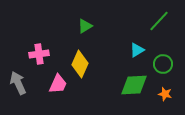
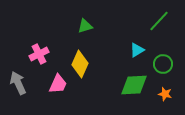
green triangle: rotated 14 degrees clockwise
pink cross: rotated 18 degrees counterclockwise
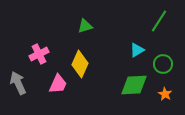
green line: rotated 10 degrees counterclockwise
orange star: rotated 16 degrees clockwise
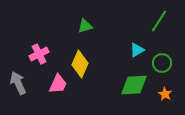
green circle: moved 1 px left, 1 px up
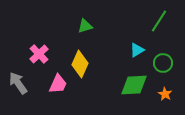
pink cross: rotated 18 degrees counterclockwise
green circle: moved 1 px right
gray arrow: rotated 10 degrees counterclockwise
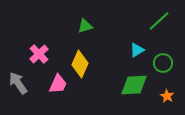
green line: rotated 15 degrees clockwise
orange star: moved 2 px right, 2 px down
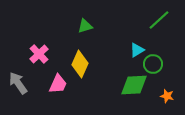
green line: moved 1 px up
green circle: moved 10 px left, 1 px down
orange star: rotated 16 degrees counterclockwise
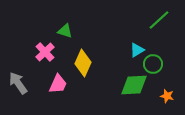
green triangle: moved 20 px left, 5 px down; rotated 35 degrees clockwise
pink cross: moved 6 px right, 2 px up
yellow diamond: moved 3 px right, 1 px up
